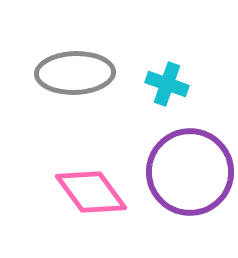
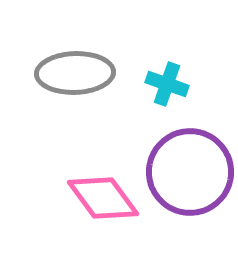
pink diamond: moved 12 px right, 6 px down
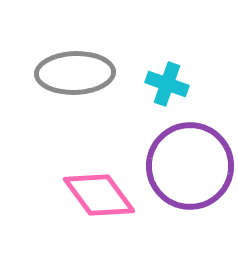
purple circle: moved 6 px up
pink diamond: moved 4 px left, 3 px up
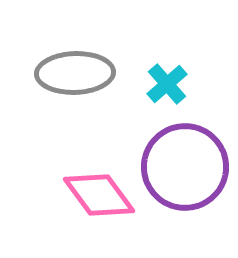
cyan cross: rotated 30 degrees clockwise
purple circle: moved 5 px left, 1 px down
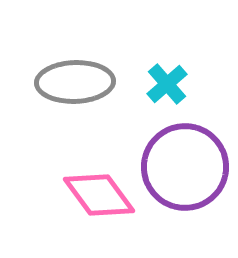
gray ellipse: moved 9 px down
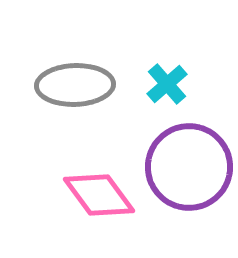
gray ellipse: moved 3 px down
purple circle: moved 4 px right
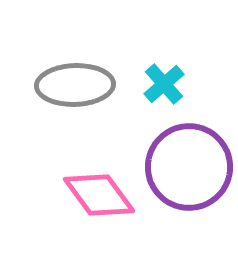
cyan cross: moved 3 px left
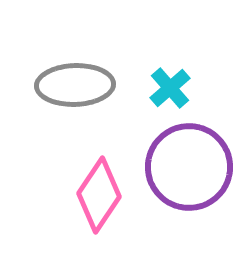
cyan cross: moved 6 px right, 4 px down
pink diamond: rotated 70 degrees clockwise
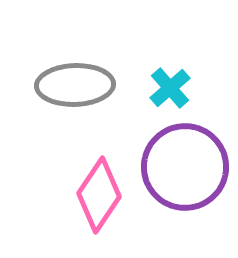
purple circle: moved 4 px left
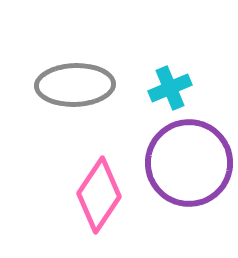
cyan cross: rotated 18 degrees clockwise
purple circle: moved 4 px right, 4 px up
